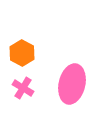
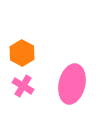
pink cross: moved 2 px up
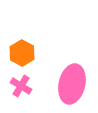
pink cross: moved 2 px left
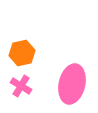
orange hexagon: rotated 20 degrees clockwise
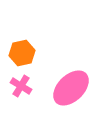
pink ellipse: moved 1 px left, 4 px down; rotated 33 degrees clockwise
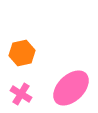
pink cross: moved 8 px down
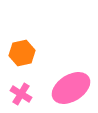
pink ellipse: rotated 12 degrees clockwise
